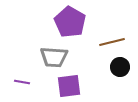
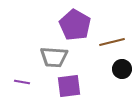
purple pentagon: moved 5 px right, 3 px down
black circle: moved 2 px right, 2 px down
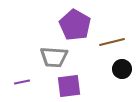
purple line: rotated 21 degrees counterclockwise
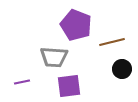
purple pentagon: moved 1 px right; rotated 8 degrees counterclockwise
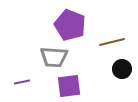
purple pentagon: moved 6 px left
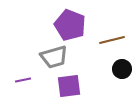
brown line: moved 2 px up
gray trapezoid: rotated 20 degrees counterclockwise
purple line: moved 1 px right, 2 px up
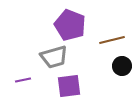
black circle: moved 3 px up
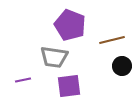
gray trapezoid: rotated 24 degrees clockwise
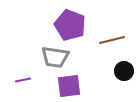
gray trapezoid: moved 1 px right
black circle: moved 2 px right, 5 px down
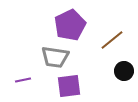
purple pentagon: rotated 24 degrees clockwise
brown line: rotated 25 degrees counterclockwise
